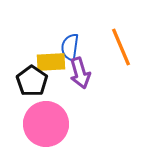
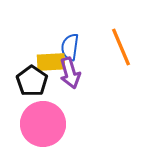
purple arrow: moved 10 px left
pink circle: moved 3 px left
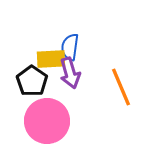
orange line: moved 40 px down
yellow rectangle: moved 3 px up
pink circle: moved 4 px right, 3 px up
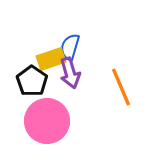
blue semicircle: rotated 8 degrees clockwise
yellow rectangle: rotated 16 degrees counterclockwise
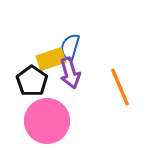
orange line: moved 1 px left
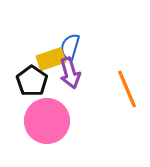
orange line: moved 7 px right, 2 px down
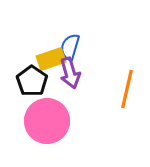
orange line: rotated 36 degrees clockwise
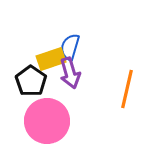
black pentagon: moved 1 px left
